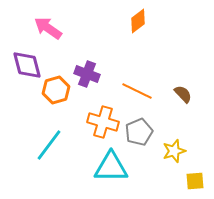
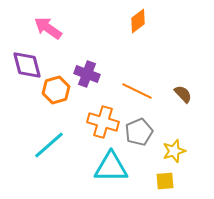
cyan line: rotated 12 degrees clockwise
yellow square: moved 30 px left
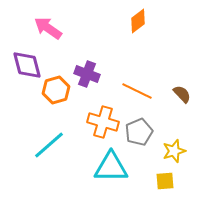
brown semicircle: moved 1 px left
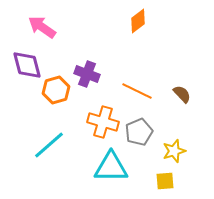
pink arrow: moved 6 px left, 1 px up
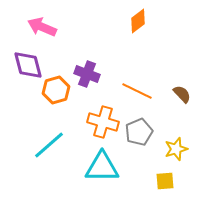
pink arrow: rotated 12 degrees counterclockwise
purple diamond: moved 1 px right
yellow star: moved 2 px right, 2 px up
cyan triangle: moved 9 px left
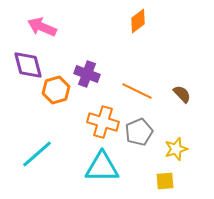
cyan line: moved 12 px left, 9 px down
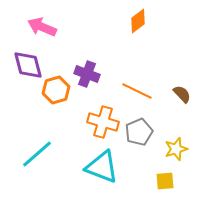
cyan triangle: rotated 21 degrees clockwise
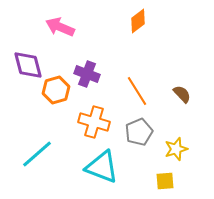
pink arrow: moved 18 px right
orange line: rotated 32 degrees clockwise
orange cross: moved 9 px left
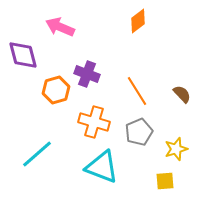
purple diamond: moved 5 px left, 10 px up
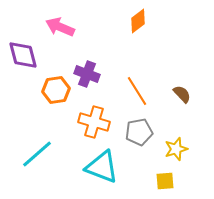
orange hexagon: rotated 8 degrees clockwise
gray pentagon: rotated 12 degrees clockwise
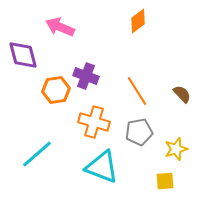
purple cross: moved 1 px left, 2 px down
